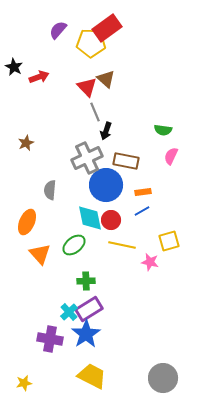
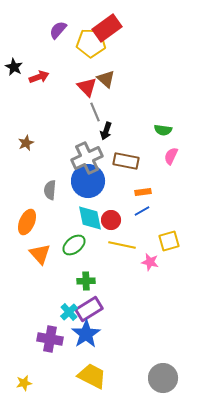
blue circle: moved 18 px left, 4 px up
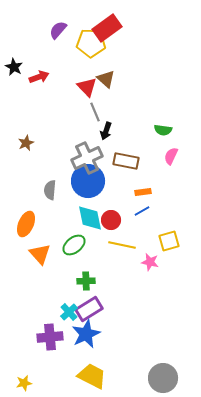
orange ellipse: moved 1 px left, 2 px down
blue star: rotated 8 degrees clockwise
purple cross: moved 2 px up; rotated 15 degrees counterclockwise
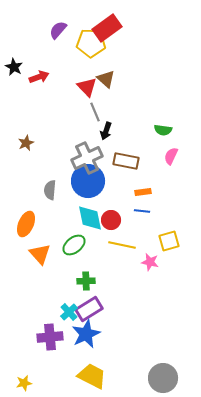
blue line: rotated 35 degrees clockwise
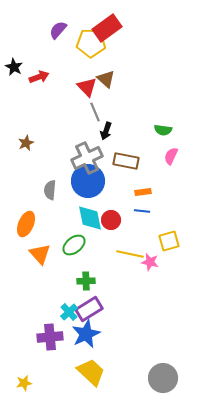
yellow line: moved 8 px right, 9 px down
yellow trapezoid: moved 1 px left, 4 px up; rotated 16 degrees clockwise
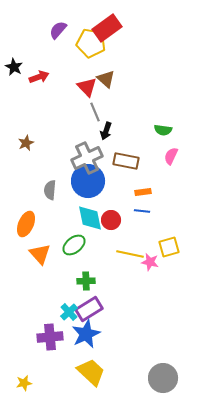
yellow pentagon: rotated 8 degrees clockwise
yellow square: moved 6 px down
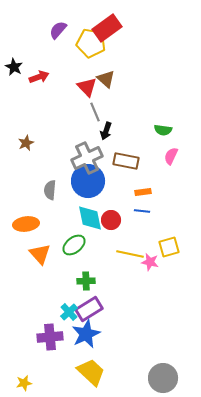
orange ellipse: rotated 60 degrees clockwise
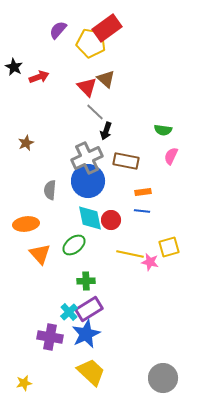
gray line: rotated 24 degrees counterclockwise
purple cross: rotated 15 degrees clockwise
